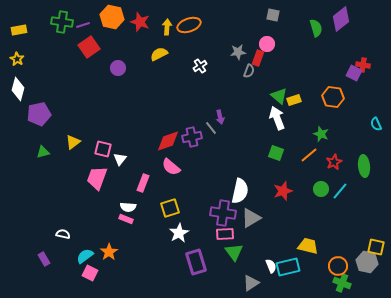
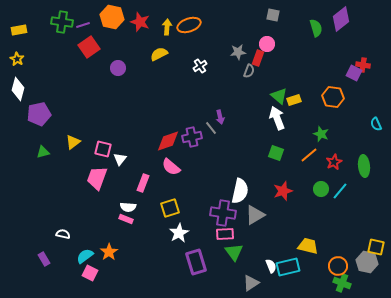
gray triangle at (251, 218): moved 4 px right, 3 px up
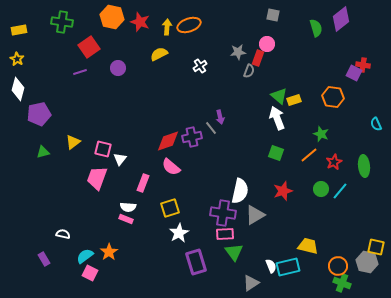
purple line at (83, 25): moved 3 px left, 47 px down
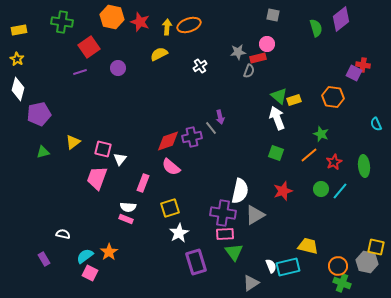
red rectangle at (258, 58): rotated 56 degrees clockwise
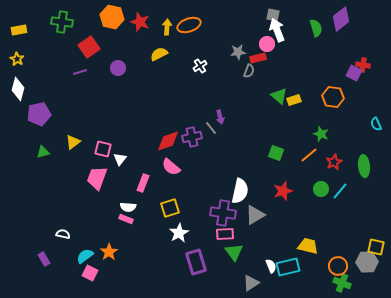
white arrow at (277, 118): moved 88 px up
gray hexagon at (367, 262): rotated 15 degrees counterclockwise
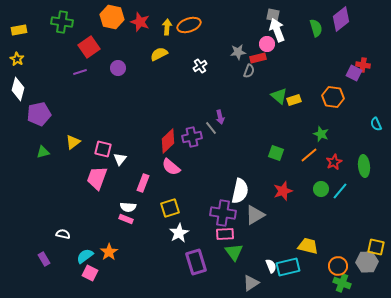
red diamond at (168, 141): rotated 25 degrees counterclockwise
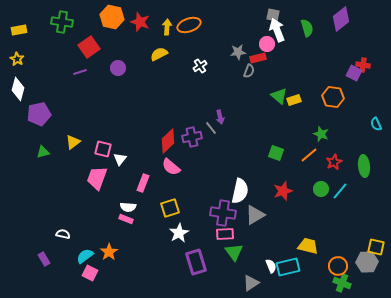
green semicircle at (316, 28): moved 9 px left
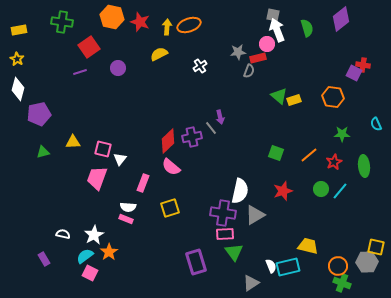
green star at (321, 134): moved 21 px right; rotated 21 degrees counterclockwise
yellow triangle at (73, 142): rotated 35 degrees clockwise
white star at (179, 233): moved 85 px left, 2 px down
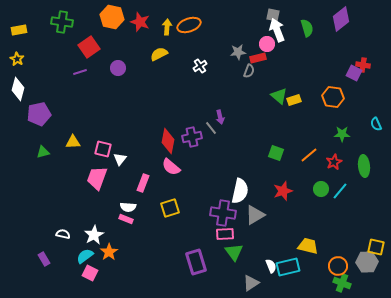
red diamond at (168, 141): rotated 35 degrees counterclockwise
